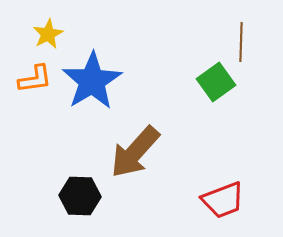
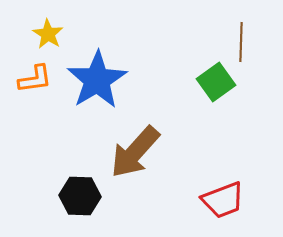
yellow star: rotated 12 degrees counterclockwise
blue star: moved 5 px right, 1 px up
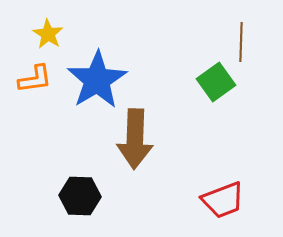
brown arrow: moved 13 px up; rotated 40 degrees counterclockwise
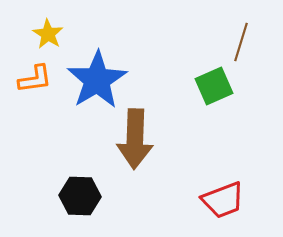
brown line: rotated 15 degrees clockwise
green square: moved 2 px left, 4 px down; rotated 12 degrees clockwise
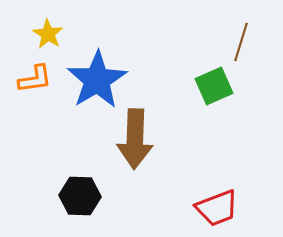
red trapezoid: moved 6 px left, 8 px down
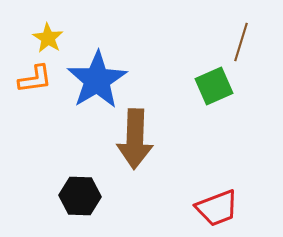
yellow star: moved 4 px down
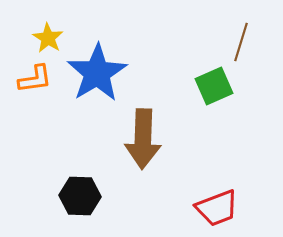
blue star: moved 7 px up
brown arrow: moved 8 px right
